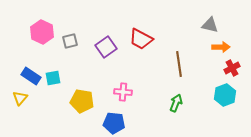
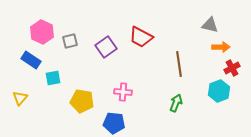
red trapezoid: moved 2 px up
blue rectangle: moved 16 px up
cyan hexagon: moved 6 px left, 4 px up
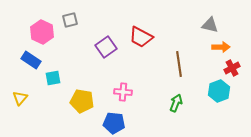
gray square: moved 21 px up
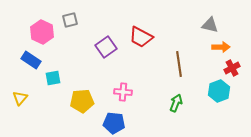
yellow pentagon: rotated 15 degrees counterclockwise
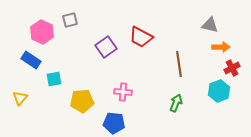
cyan square: moved 1 px right, 1 px down
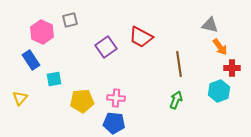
orange arrow: moved 1 px left; rotated 54 degrees clockwise
blue rectangle: rotated 24 degrees clockwise
red cross: rotated 28 degrees clockwise
pink cross: moved 7 px left, 6 px down
green arrow: moved 3 px up
